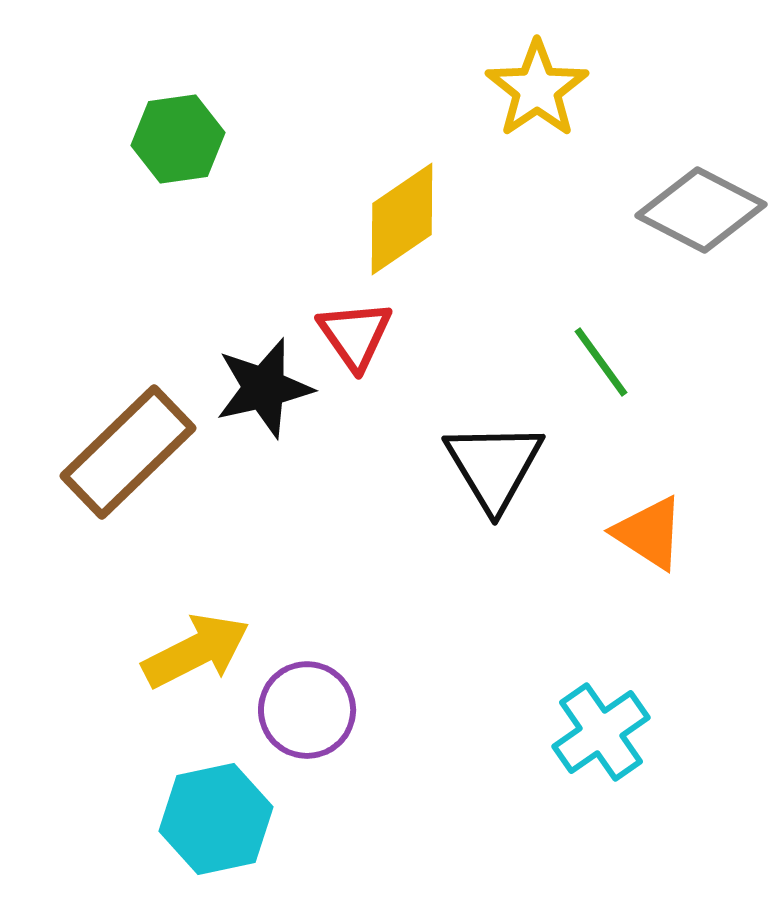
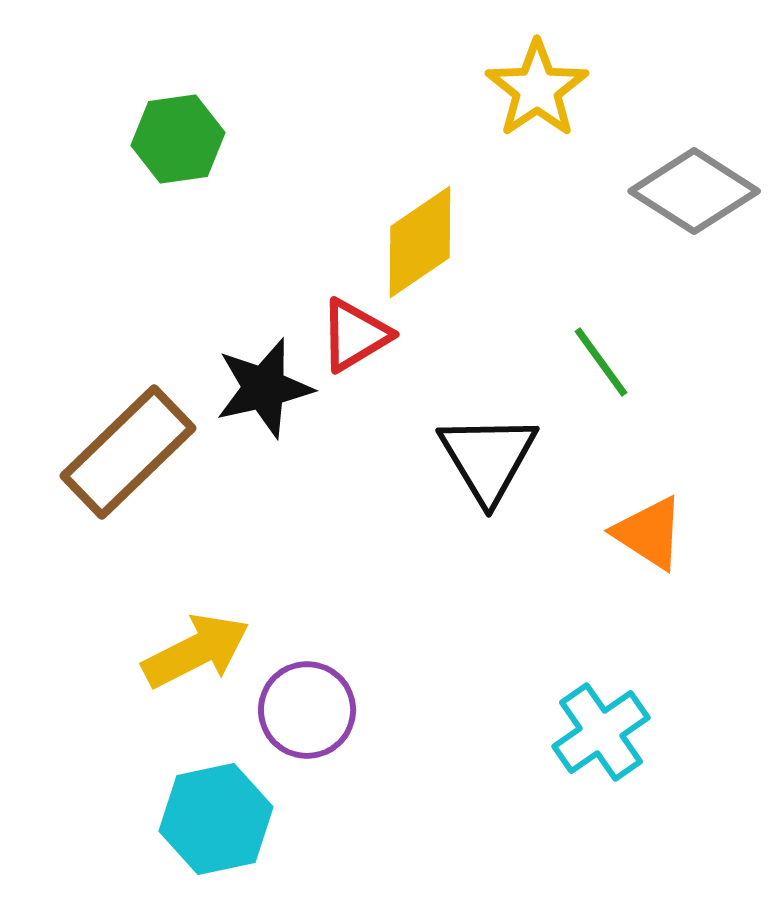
gray diamond: moved 7 px left, 19 px up; rotated 5 degrees clockwise
yellow diamond: moved 18 px right, 23 px down
red triangle: rotated 34 degrees clockwise
black triangle: moved 6 px left, 8 px up
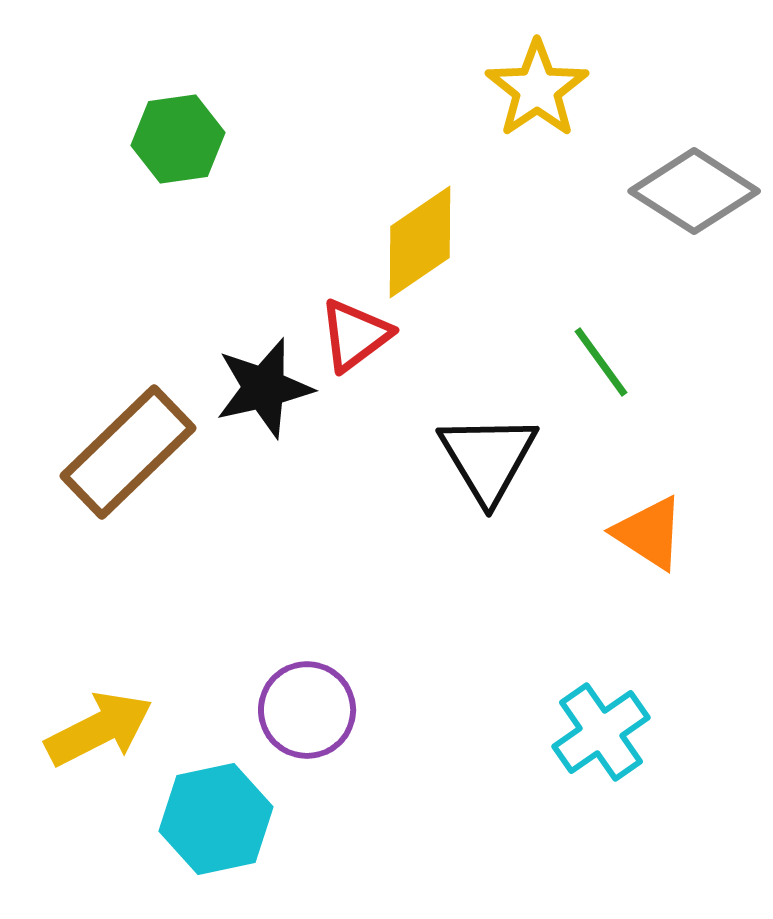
red triangle: rotated 6 degrees counterclockwise
yellow arrow: moved 97 px left, 78 px down
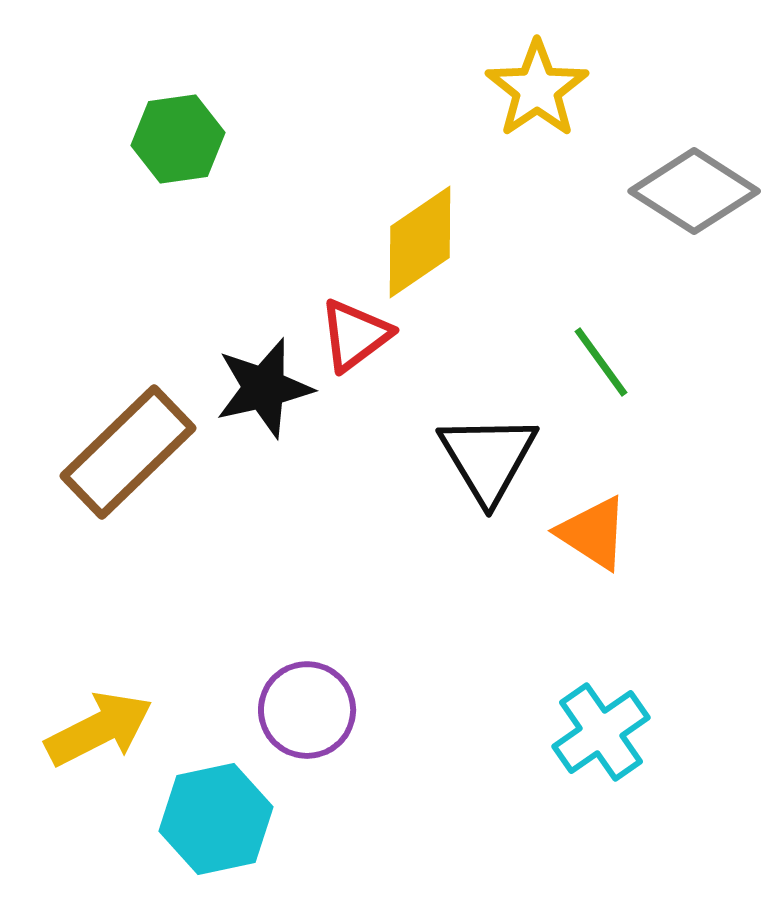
orange triangle: moved 56 px left
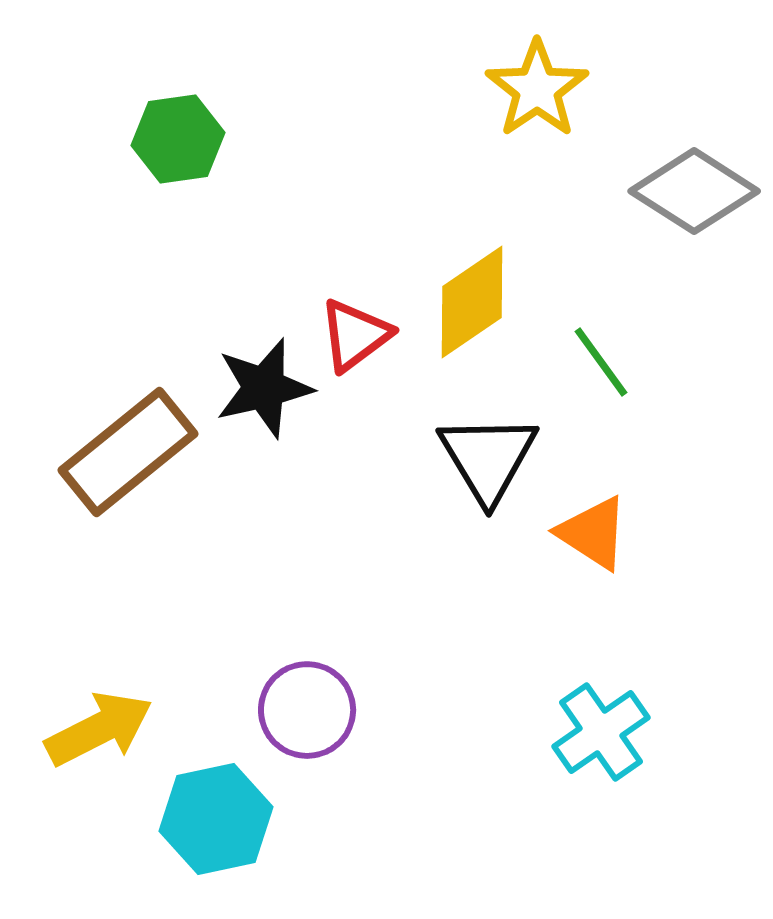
yellow diamond: moved 52 px right, 60 px down
brown rectangle: rotated 5 degrees clockwise
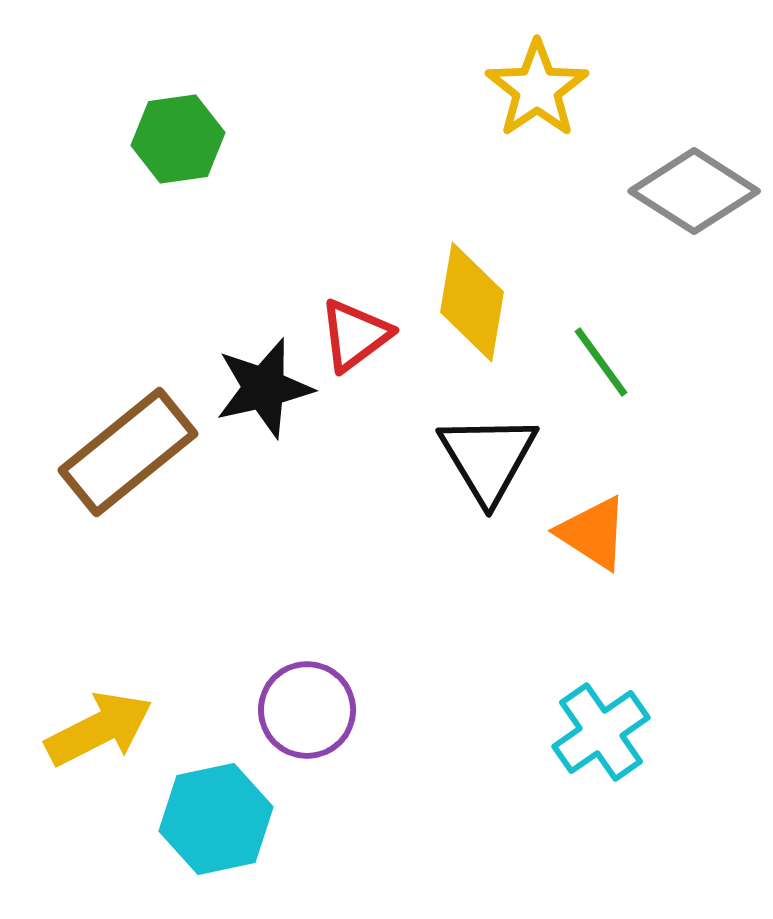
yellow diamond: rotated 46 degrees counterclockwise
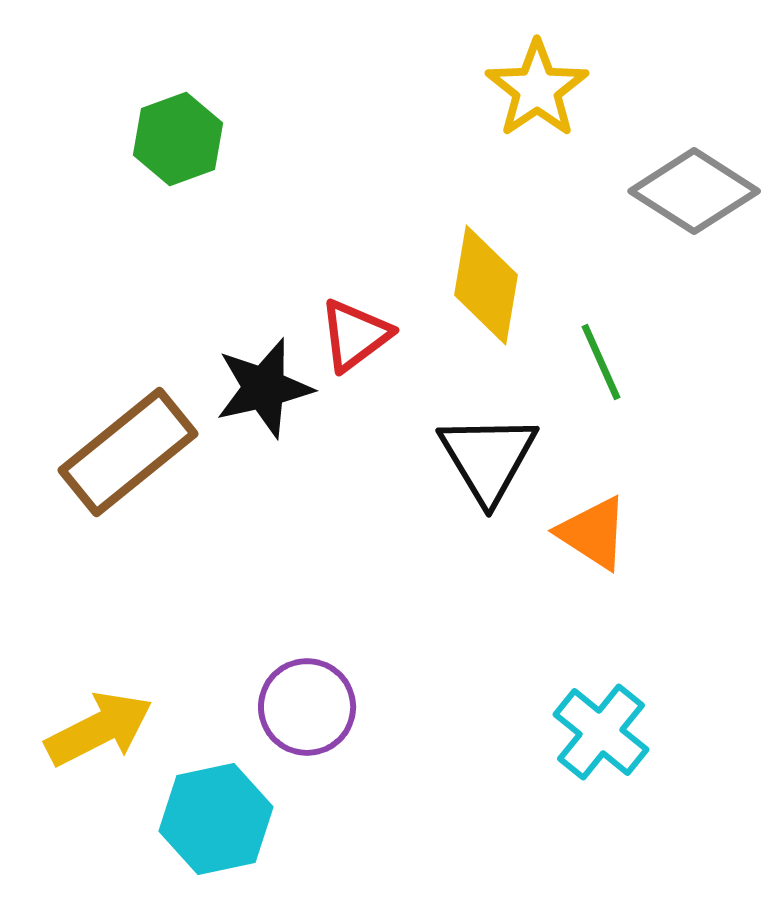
green hexagon: rotated 12 degrees counterclockwise
yellow diamond: moved 14 px right, 17 px up
green line: rotated 12 degrees clockwise
purple circle: moved 3 px up
cyan cross: rotated 16 degrees counterclockwise
